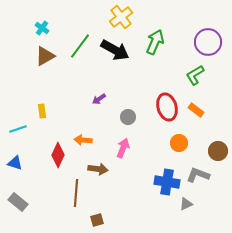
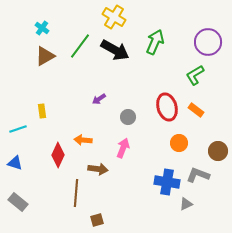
yellow cross: moved 7 px left; rotated 20 degrees counterclockwise
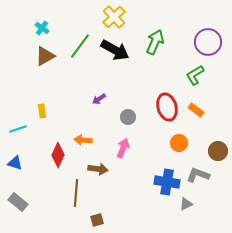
yellow cross: rotated 15 degrees clockwise
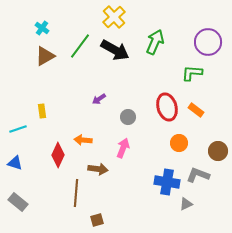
green L-shape: moved 3 px left, 2 px up; rotated 35 degrees clockwise
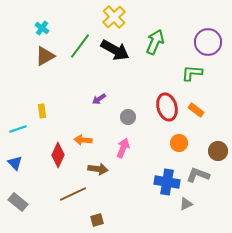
blue triangle: rotated 28 degrees clockwise
brown line: moved 3 px left, 1 px down; rotated 60 degrees clockwise
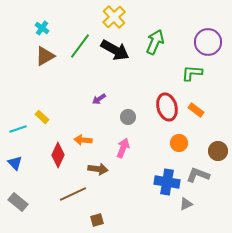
yellow rectangle: moved 6 px down; rotated 40 degrees counterclockwise
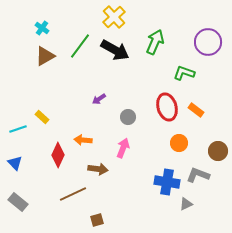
green L-shape: moved 8 px left; rotated 15 degrees clockwise
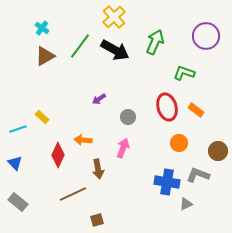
purple circle: moved 2 px left, 6 px up
brown arrow: rotated 72 degrees clockwise
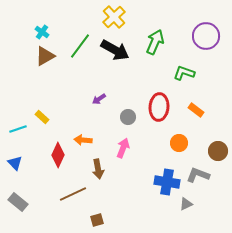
cyan cross: moved 4 px down
red ellipse: moved 8 px left; rotated 20 degrees clockwise
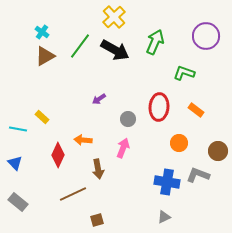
gray circle: moved 2 px down
cyan line: rotated 30 degrees clockwise
gray triangle: moved 22 px left, 13 px down
